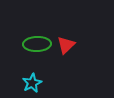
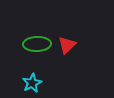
red triangle: moved 1 px right
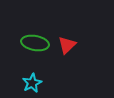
green ellipse: moved 2 px left, 1 px up; rotated 12 degrees clockwise
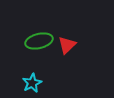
green ellipse: moved 4 px right, 2 px up; rotated 24 degrees counterclockwise
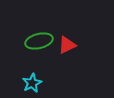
red triangle: rotated 18 degrees clockwise
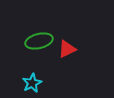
red triangle: moved 4 px down
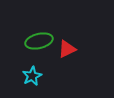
cyan star: moved 7 px up
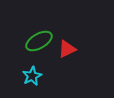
green ellipse: rotated 16 degrees counterclockwise
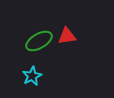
red triangle: moved 13 px up; rotated 18 degrees clockwise
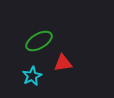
red triangle: moved 4 px left, 27 px down
